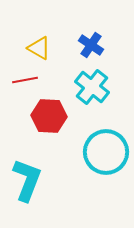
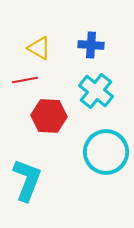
blue cross: rotated 30 degrees counterclockwise
cyan cross: moved 4 px right, 4 px down
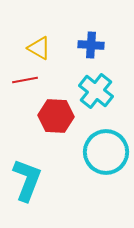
red hexagon: moved 7 px right
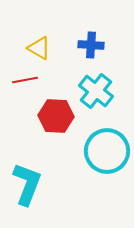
cyan circle: moved 1 px right, 1 px up
cyan L-shape: moved 4 px down
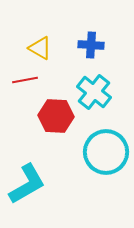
yellow triangle: moved 1 px right
cyan cross: moved 2 px left, 1 px down
cyan circle: moved 1 px left, 1 px down
cyan L-shape: rotated 39 degrees clockwise
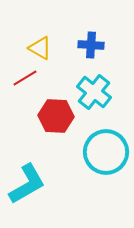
red line: moved 2 px up; rotated 20 degrees counterclockwise
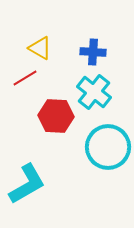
blue cross: moved 2 px right, 7 px down
cyan circle: moved 2 px right, 5 px up
